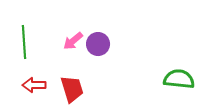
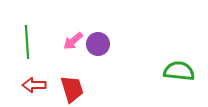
green line: moved 3 px right
green semicircle: moved 8 px up
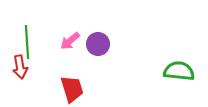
pink arrow: moved 3 px left
red arrow: moved 14 px left, 18 px up; rotated 100 degrees counterclockwise
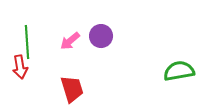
purple circle: moved 3 px right, 8 px up
green semicircle: rotated 16 degrees counterclockwise
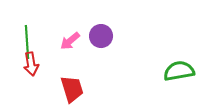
red arrow: moved 11 px right, 3 px up
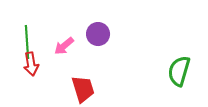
purple circle: moved 3 px left, 2 px up
pink arrow: moved 6 px left, 5 px down
green semicircle: rotated 64 degrees counterclockwise
red trapezoid: moved 11 px right
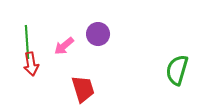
green semicircle: moved 2 px left, 1 px up
